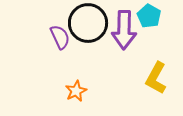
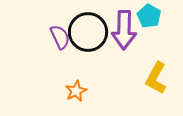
black circle: moved 9 px down
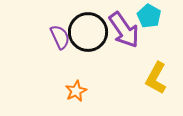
purple arrow: rotated 36 degrees counterclockwise
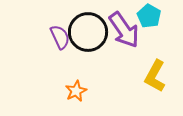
yellow L-shape: moved 1 px left, 2 px up
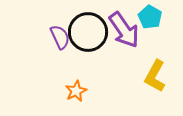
cyan pentagon: moved 1 px right, 1 px down
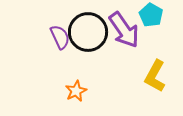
cyan pentagon: moved 1 px right, 2 px up
